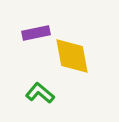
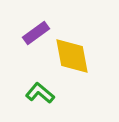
purple rectangle: rotated 24 degrees counterclockwise
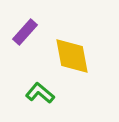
purple rectangle: moved 11 px left, 1 px up; rotated 12 degrees counterclockwise
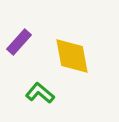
purple rectangle: moved 6 px left, 10 px down
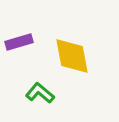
purple rectangle: rotated 32 degrees clockwise
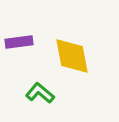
purple rectangle: rotated 8 degrees clockwise
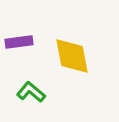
green L-shape: moved 9 px left, 1 px up
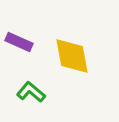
purple rectangle: rotated 32 degrees clockwise
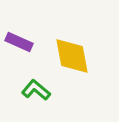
green L-shape: moved 5 px right, 2 px up
